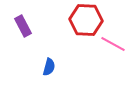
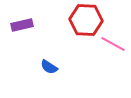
purple rectangle: moved 1 px left, 1 px up; rotated 75 degrees counterclockwise
blue semicircle: rotated 108 degrees clockwise
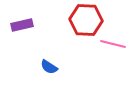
pink line: rotated 15 degrees counterclockwise
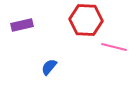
pink line: moved 1 px right, 3 px down
blue semicircle: rotated 96 degrees clockwise
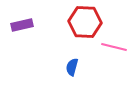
red hexagon: moved 1 px left, 2 px down
blue semicircle: moved 23 px right; rotated 24 degrees counterclockwise
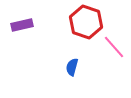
red hexagon: moved 1 px right; rotated 16 degrees clockwise
pink line: rotated 35 degrees clockwise
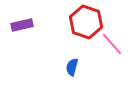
pink line: moved 2 px left, 3 px up
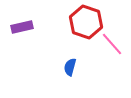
purple rectangle: moved 2 px down
blue semicircle: moved 2 px left
